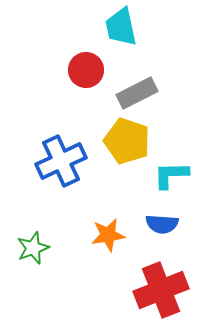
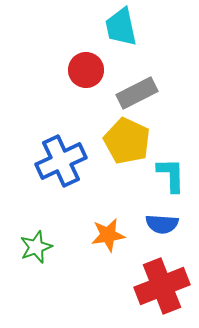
yellow pentagon: rotated 6 degrees clockwise
cyan L-shape: rotated 90 degrees clockwise
green star: moved 3 px right, 1 px up
red cross: moved 1 px right, 4 px up
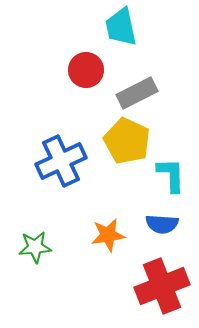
green star: moved 1 px left; rotated 16 degrees clockwise
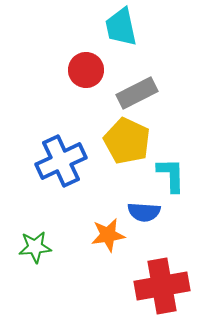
blue semicircle: moved 18 px left, 12 px up
red cross: rotated 12 degrees clockwise
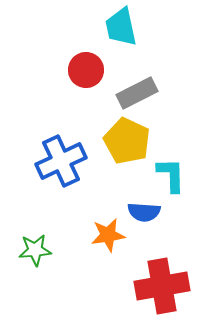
green star: moved 3 px down
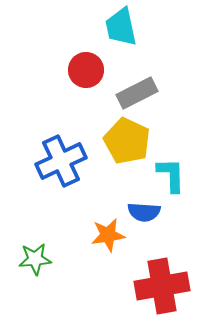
green star: moved 9 px down
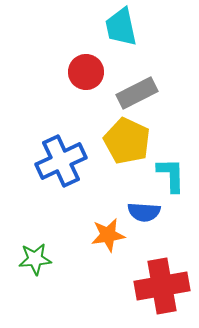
red circle: moved 2 px down
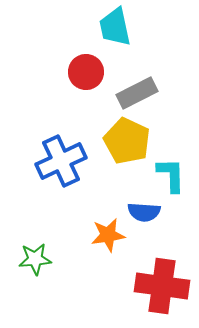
cyan trapezoid: moved 6 px left
red cross: rotated 18 degrees clockwise
